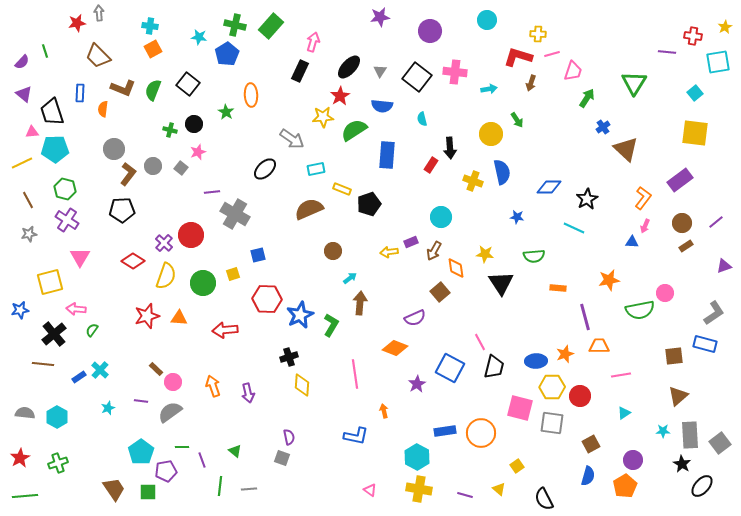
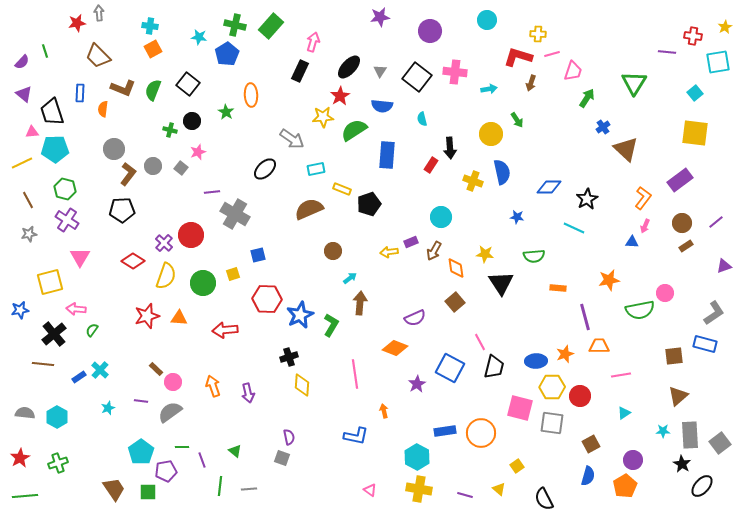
black circle at (194, 124): moved 2 px left, 3 px up
brown square at (440, 292): moved 15 px right, 10 px down
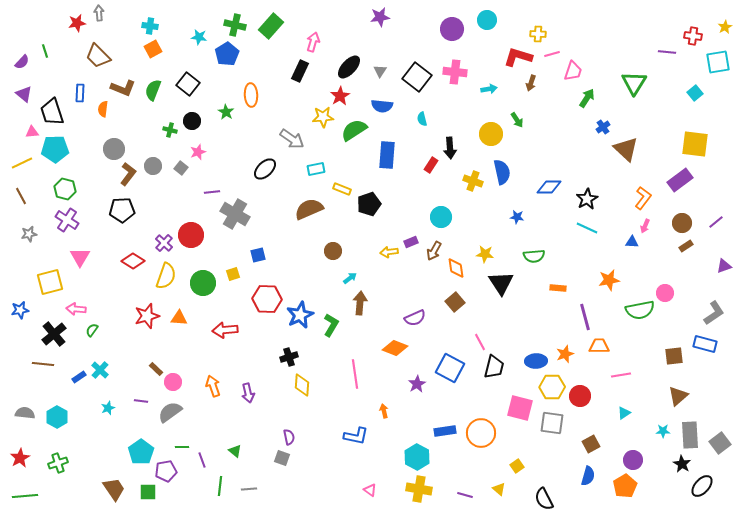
purple circle at (430, 31): moved 22 px right, 2 px up
yellow square at (695, 133): moved 11 px down
brown line at (28, 200): moved 7 px left, 4 px up
cyan line at (574, 228): moved 13 px right
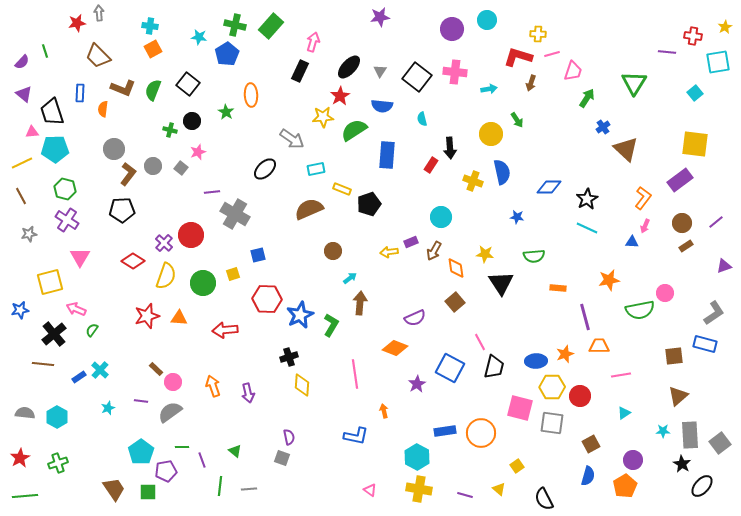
pink arrow at (76, 309): rotated 18 degrees clockwise
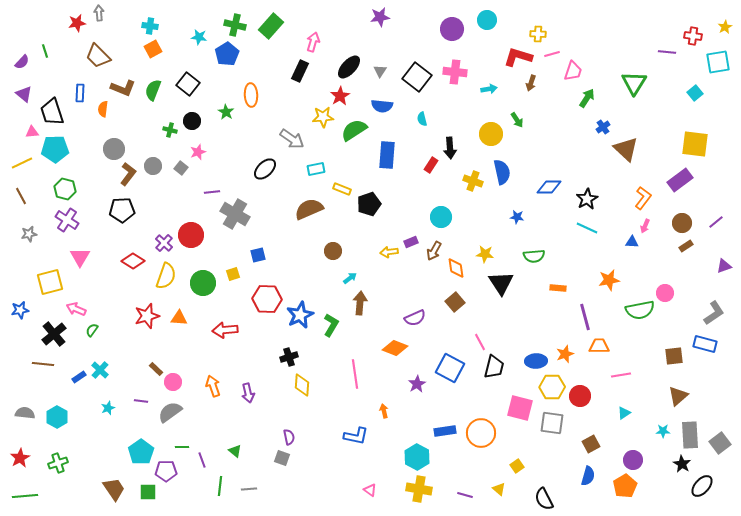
purple pentagon at (166, 471): rotated 10 degrees clockwise
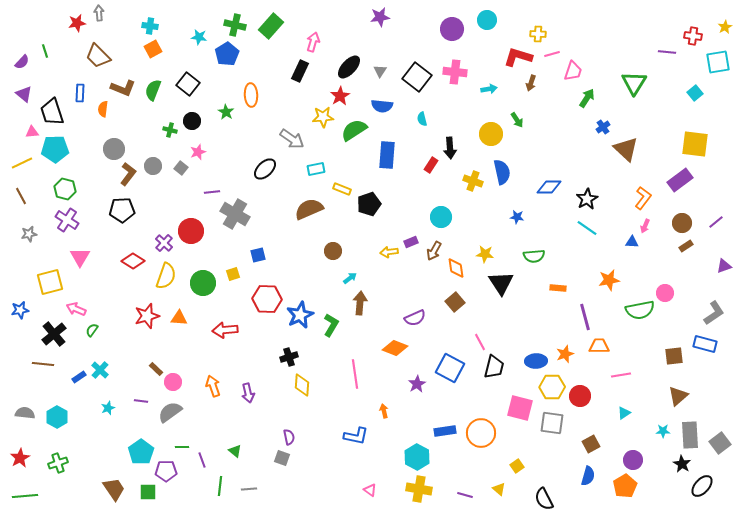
cyan line at (587, 228): rotated 10 degrees clockwise
red circle at (191, 235): moved 4 px up
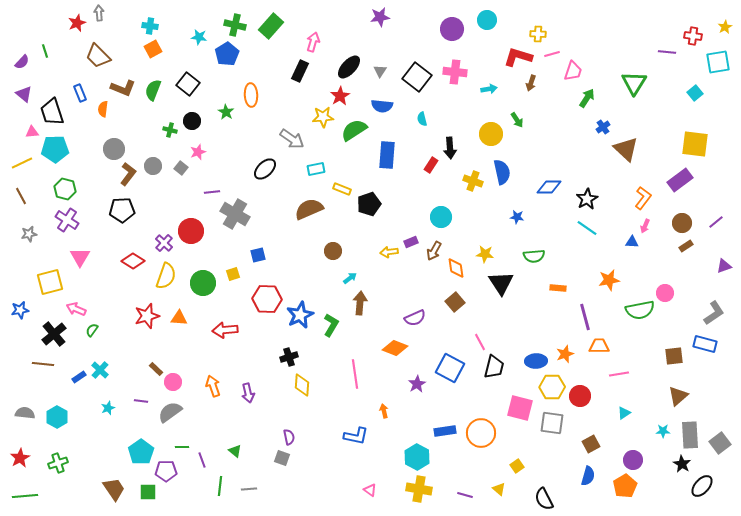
red star at (77, 23): rotated 12 degrees counterclockwise
blue rectangle at (80, 93): rotated 24 degrees counterclockwise
pink line at (621, 375): moved 2 px left, 1 px up
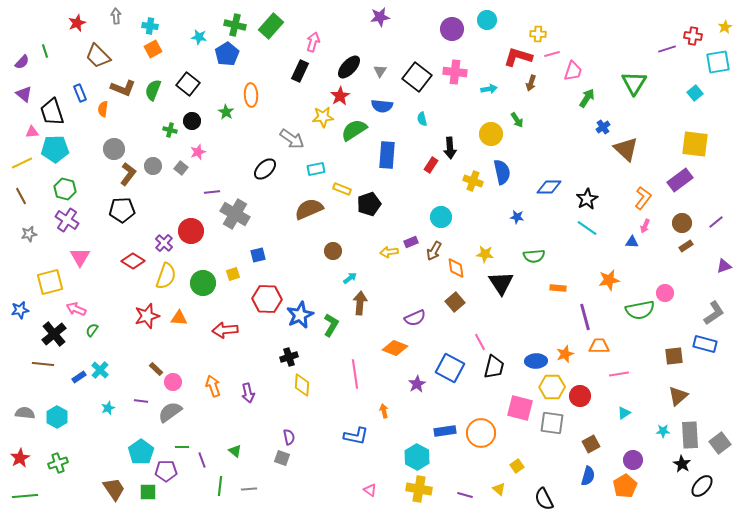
gray arrow at (99, 13): moved 17 px right, 3 px down
purple line at (667, 52): moved 3 px up; rotated 24 degrees counterclockwise
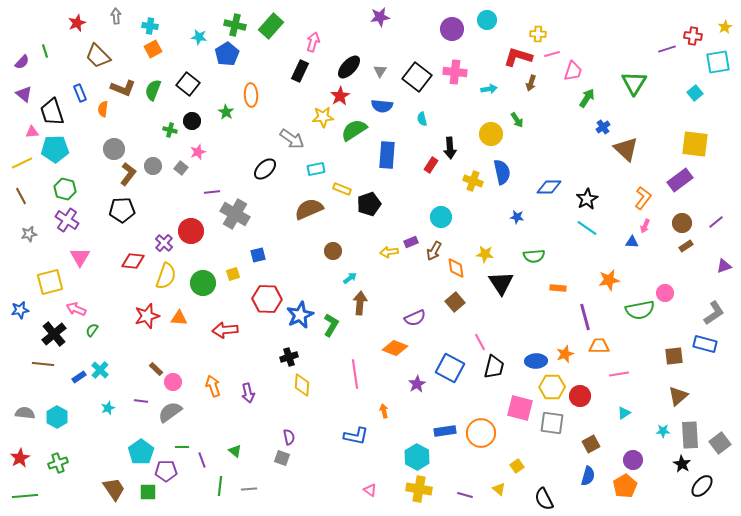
red diamond at (133, 261): rotated 25 degrees counterclockwise
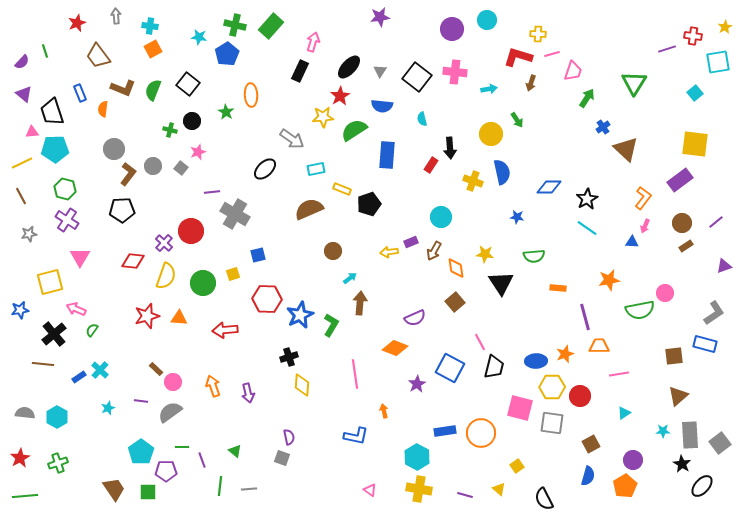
brown trapezoid at (98, 56): rotated 8 degrees clockwise
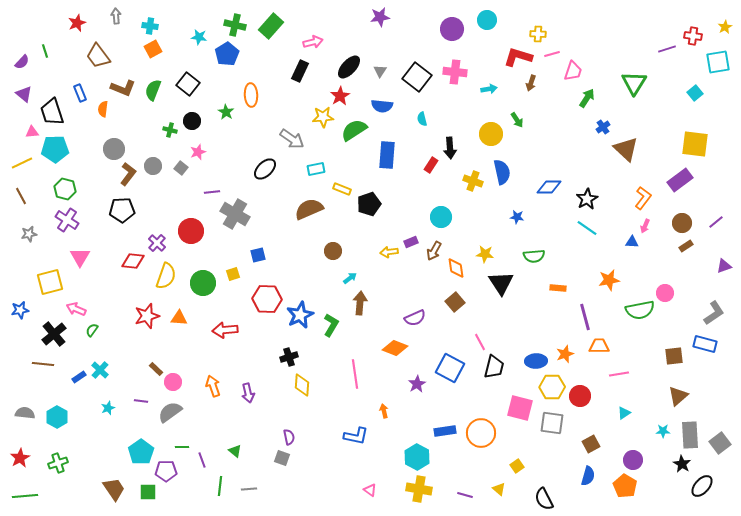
pink arrow at (313, 42): rotated 60 degrees clockwise
purple cross at (164, 243): moved 7 px left
orange pentagon at (625, 486): rotated 10 degrees counterclockwise
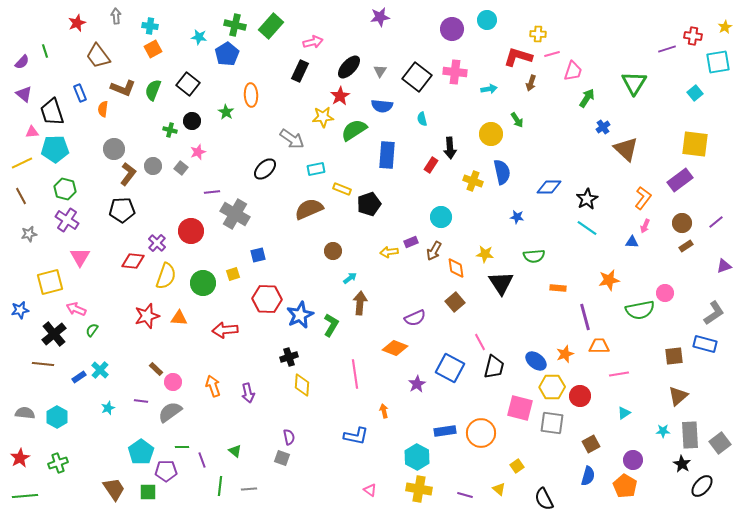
blue ellipse at (536, 361): rotated 40 degrees clockwise
